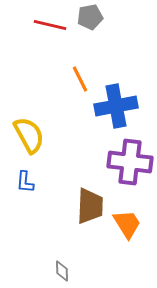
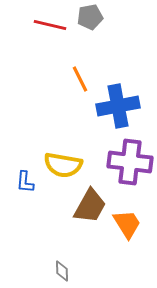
blue cross: moved 2 px right
yellow semicircle: moved 34 px right, 30 px down; rotated 129 degrees clockwise
brown trapezoid: rotated 27 degrees clockwise
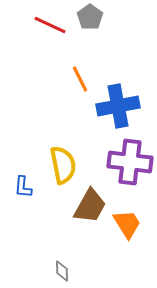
gray pentagon: rotated 25 degrees counterclockwise
red line: rotated 12 degrees clockwise
yellow semicircle: rotated 111 degrees counterclockwise
blue L-shape: moved 2 px left, 5 px down
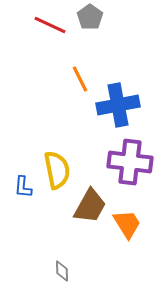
blue cross: moved 1 px up
yellow semicircle: moved 6 px left, 5 px down
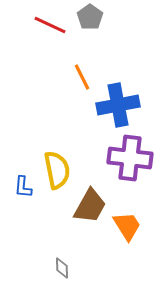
orange line: moved 2 px right, 2 px up
purple cross: moved 4 px up
orange trapezoid: moved 2 px down
gray diamond: moved 3 px up
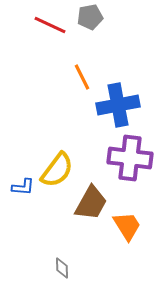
gray pentagon: rotated 25 degrees clockwise
yellow semicircle: rotated 48 degrees clockwise
blue L-shape: rotated 90 degrees counterclockwise
brown trapezoid: moved 1 px right, 3 px up
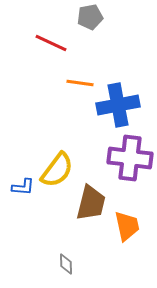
red line: moved 1 px right, 18 px down
orange line: moved 2 px left, 6 px down; rotated 56 degrees counterclockwise
brown trapezoid: rotated 15 degrees counterclockwise
orange trapezoid: rotated 20 degrees clockwise
gray diamond: moved 4 px right, 4 px up
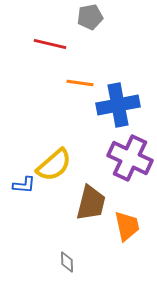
red line: moved 1 px left, 1 px down; rotated 12 degrees counterclockwise
purple cross: rotated 18 degrees clockwise
yellow semicircle: moved 3 px left, 5 px up; rotated 12 degrees clockwise
blue L-shape: moved 1 px right, 2 px up
gray diamond: moved 1 px right, 2 px up
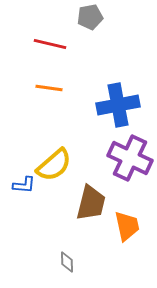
orange line: moved 31 px left, 5 px down
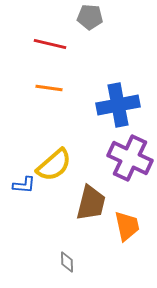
gray pentagon: rotated 15 degrees clockwise
